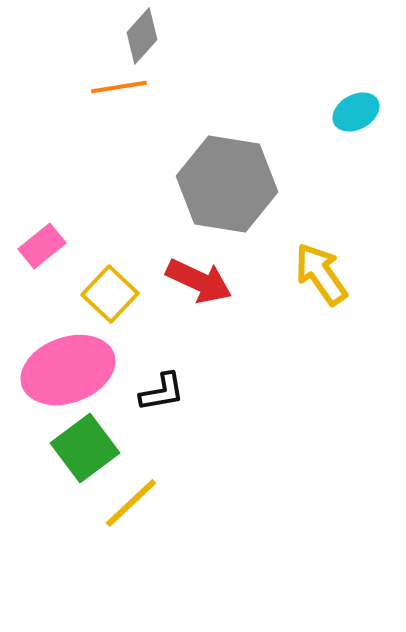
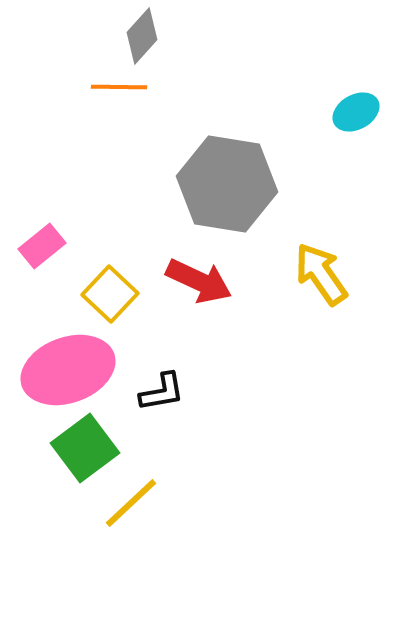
orange line: rotated 10 degrees clockwise
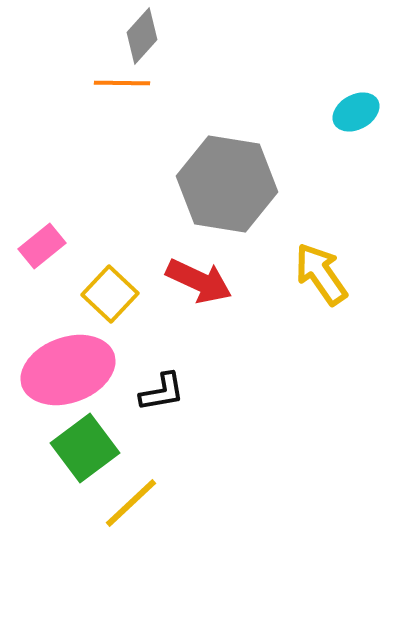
orange line: moved 3 px right, 4 px up
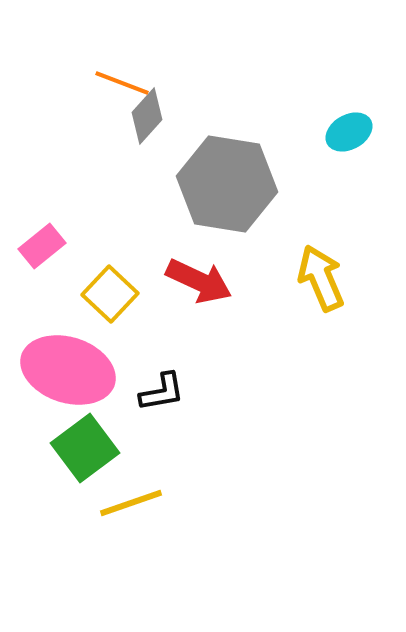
gray diamond: moved 5 px right, 80 px down
orange line: rotated 20 degrees clockwise
cyan ellipse: moved 7 px left, 20 px down
yellow arrow: moved 4 px down; rotated 12 degrees clockwise
pink ellipse: rotated 38 degrees clockwise
yellow line: rotated 24 degrees clockwise
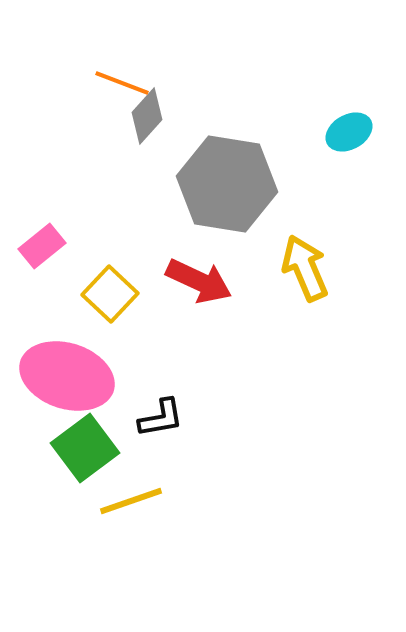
yellow arrow: moved 16 px left, 10 px up
pink ellipse: moved 1 px left, 6 px down
black L-shape: moved 1 px left, 26 px down
yellow line: moved 2 px up
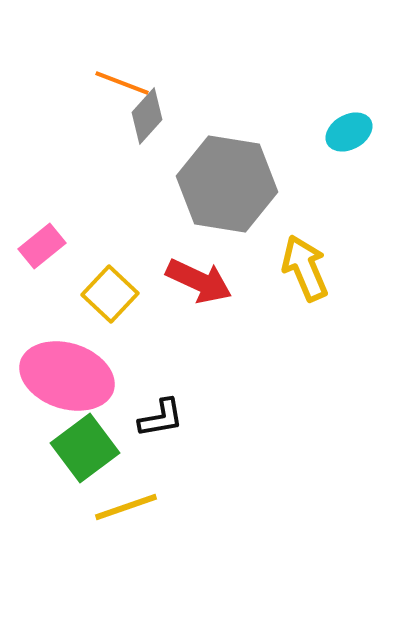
yellow line: moved 5 px left, 6 px down
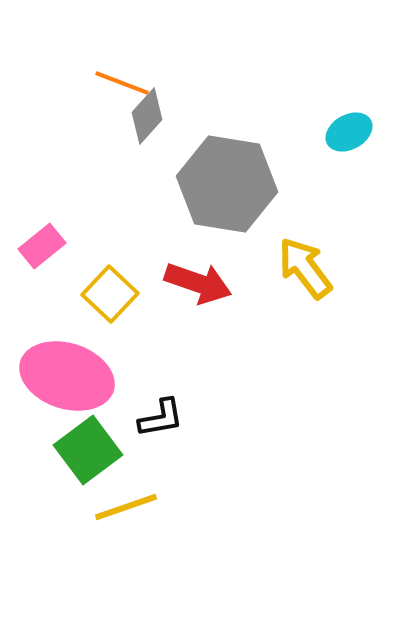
yellow arrow: rotated 14 degrees counterclockwise
red arrow: moved 1 px left, 2 px down; rotated 6 degrees counterclockwise
green square: moved 3 px right, 2 px down
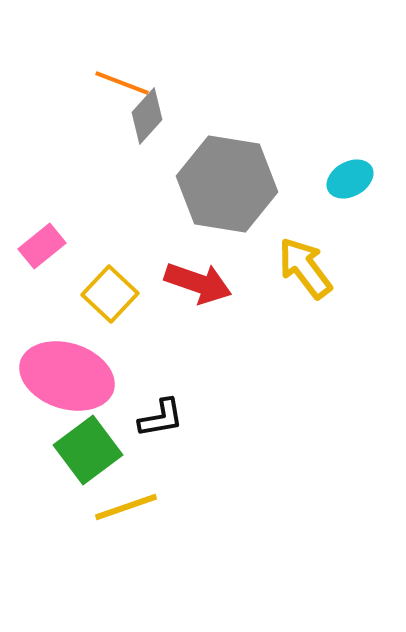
cyan ellipse: moved 1 px right, 47 px down
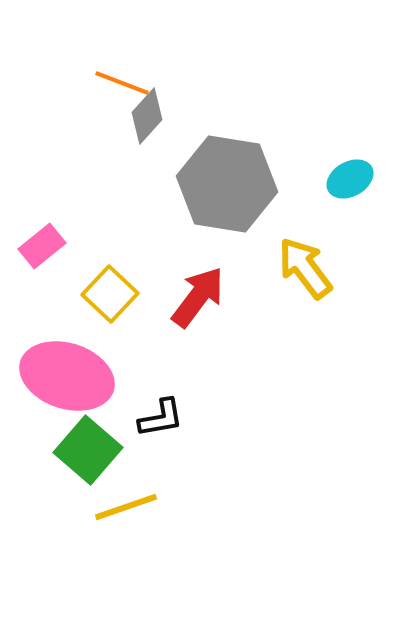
red arrow: moved 14 px down; rotated 72 degrees counterclockwise
green square: rotated 12 degrees counterclockwise
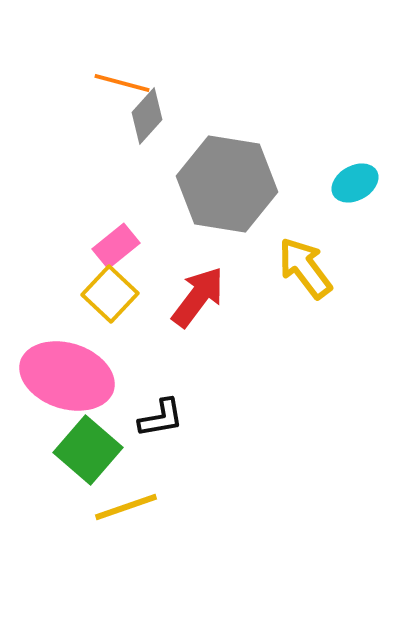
orange line: rotated 6 degrees counterclockwise
cyan ellipse: moved 5 px right, 4 px down
pink rectangle: moved 74 px right
